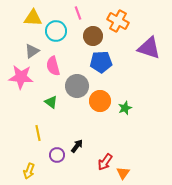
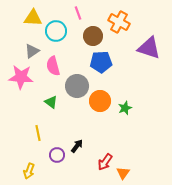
orange cross: moved 1 px right, 1 px down
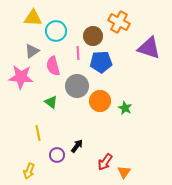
pink line: moved 40 px down; rotated 16 degrees clockwise
green star: rotated 24 degrees counterclockwise
orange triangle: moved 1 px right, 1 px up
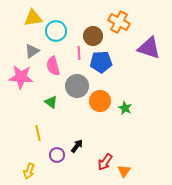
yellow triangle: rotated 12 degrees counterclockwise
pink line: moved 1 px right
orange triangle: moved 1 px up
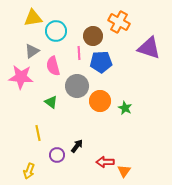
red arrow: rotated 54 degrees clockwise
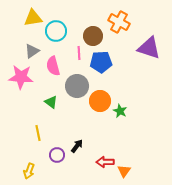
green star: moved 5 px left, 3 px down
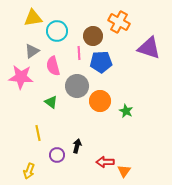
cyan circle: moved 1 px right
green star: moved 6 px right
black arrow: rotated 24 degrees counterclockwise
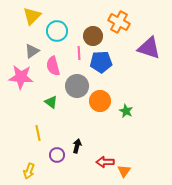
yellow triangle: moved 1 px left, 2 px up; rotated 36 degrees counterclockwise
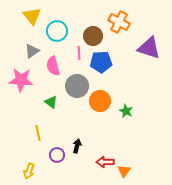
yellow triangle: rotated 24 degrees counterclockwise
pink star: moved 3 px down
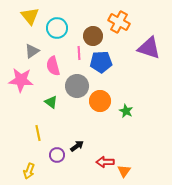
yellow triangle: moved 2 px left
cyan circle: moved 3 px up
black arrow: rotated 40 degrees clockwise
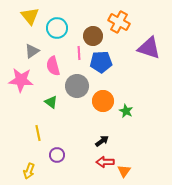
orange circle: moved 3 px right
black arrow: moved 25 px right, 5 px up
